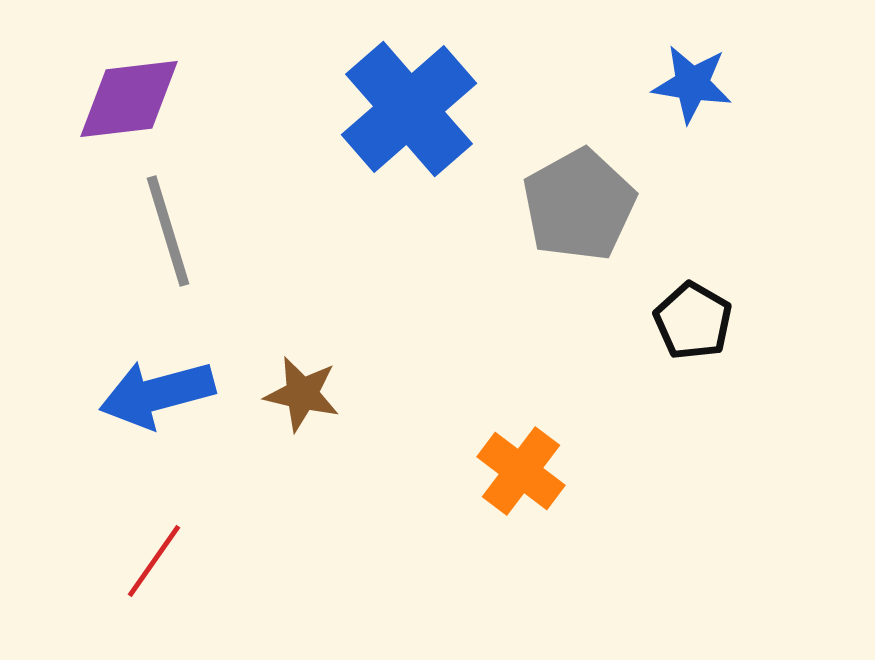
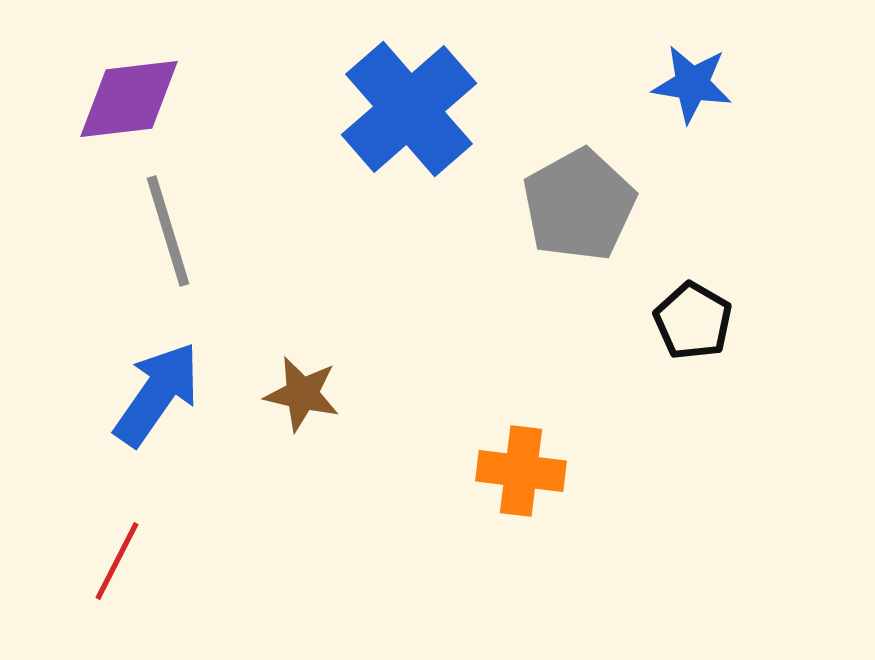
blue arrow: rotated 140 degrees clockwise
orange cross: rotated 30 degrees counterclockwise
red line: moved 37 px left; rotated 8 degrees counterclockwise
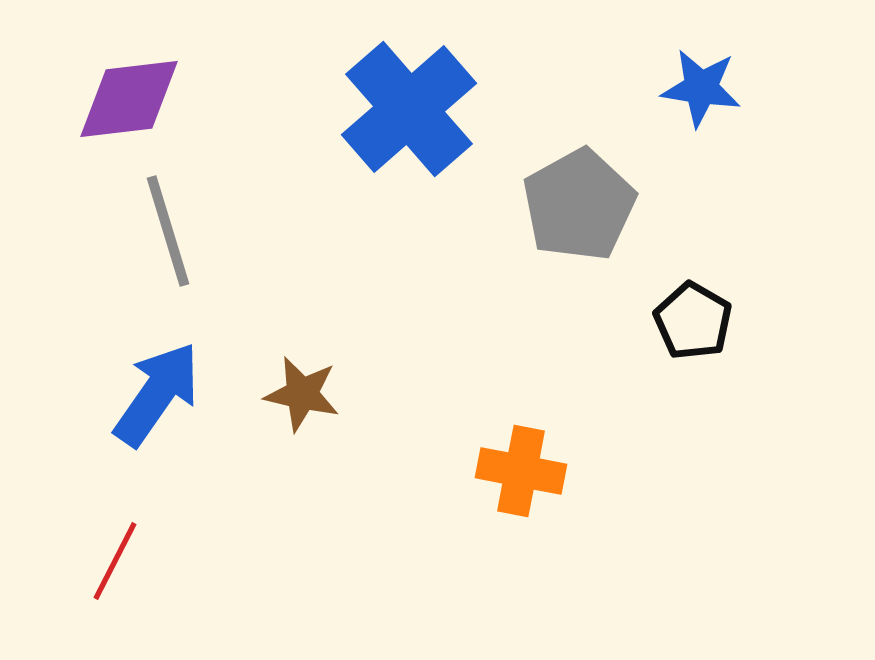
blue star: moved 9 px right, 4 px down
orange cross: rotated 4 degrees clockwise
red line: moved 2 px left
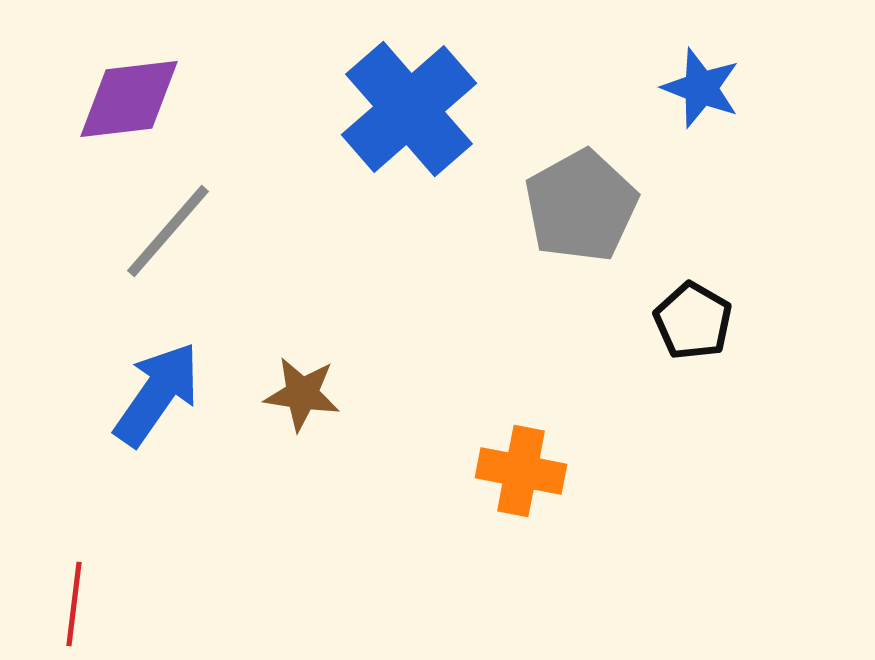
blue star: rotated 12 degrees clockwise
gray pentagon: moved 2 px right, 1 px down
gray line: rotated 58 degrees clockwise
brown star: rotated 4 degrees counterclockwise
red line: moved 41 px left, 43 px down; rotated 20 degrees counterclockwise
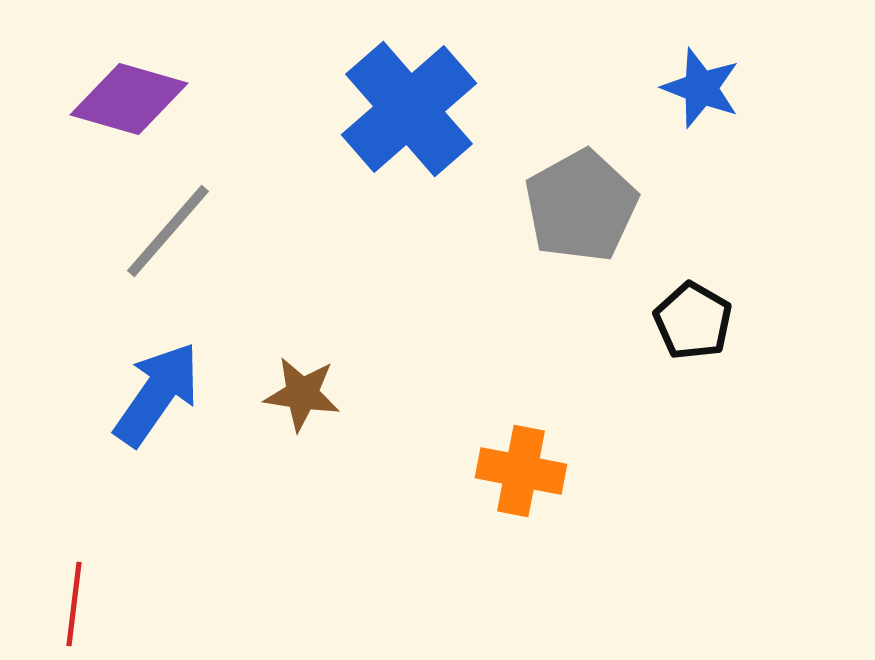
purple diamond: rotated 23 degrees clockwise
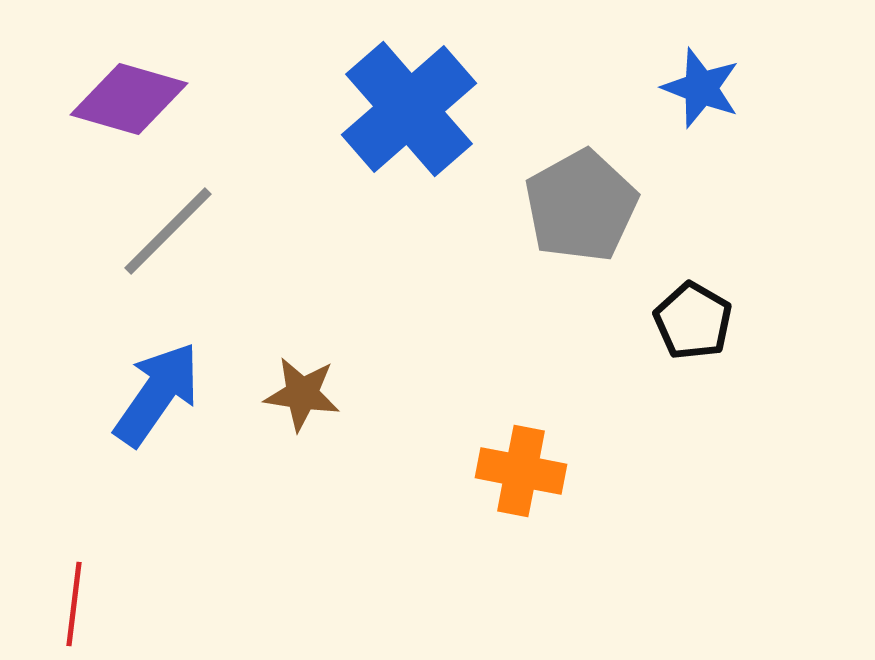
gray line: rotated 4 degrees clockwise
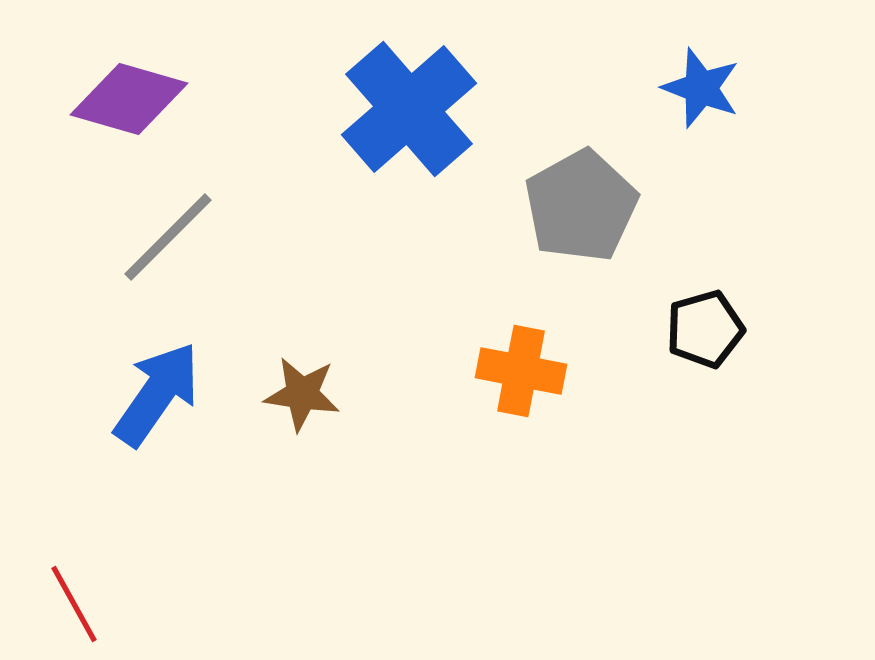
gray line: moved 6 px down
black pentagon: moved 12 px right, 8 px down; rotated 26 degrees clockwise
orange cross: moved 100 px up
red line: rotated 36 degrees counterclockwise
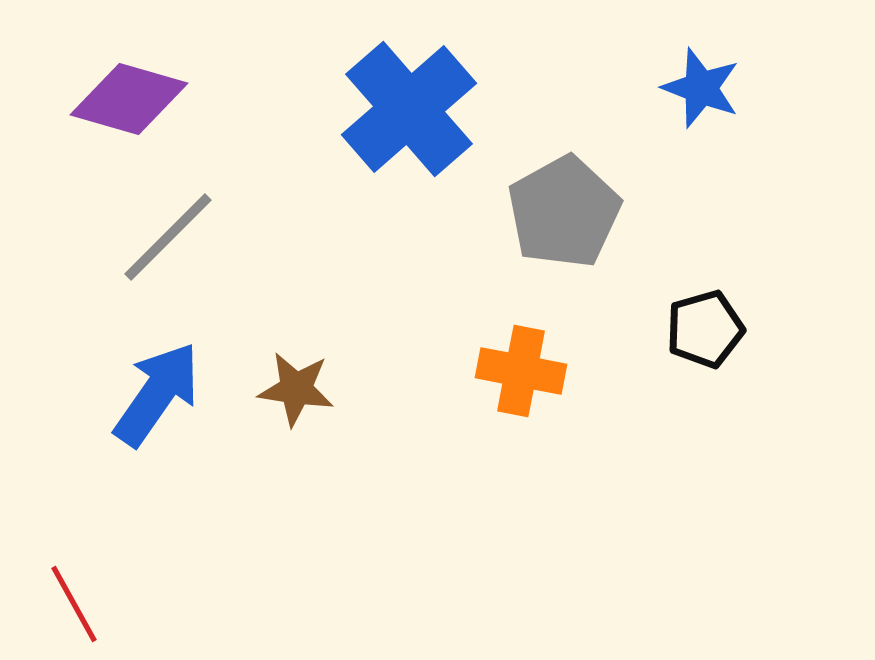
gray pentagon: moved 17 px left, 6 px down
brown star: moved 6 px left, 5 px up
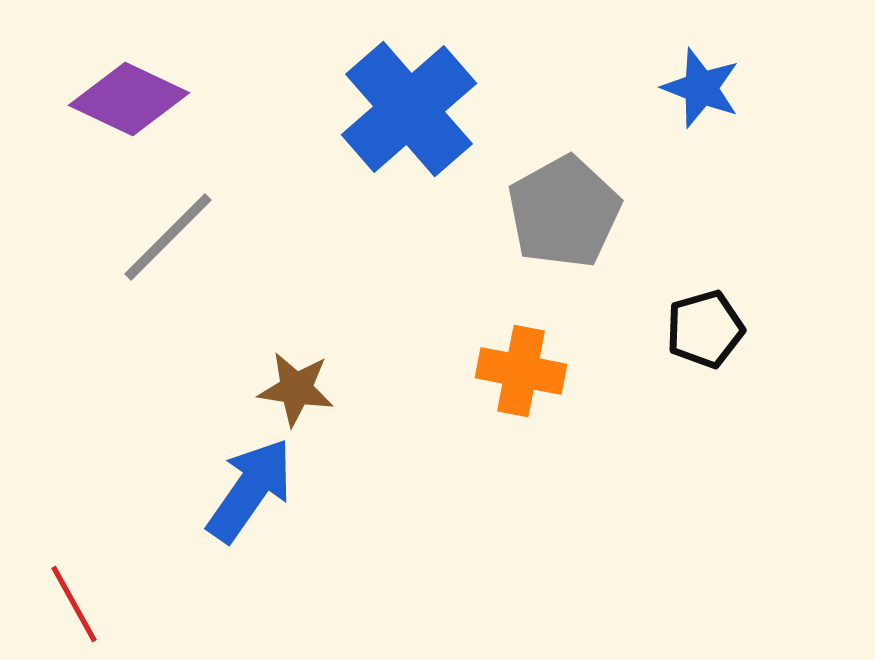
purple diamond: rotated 9 degrees clockwise
blue arrow: moved 93 px right, 96 px down
